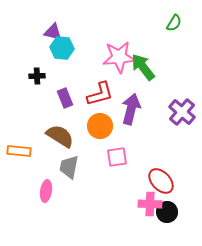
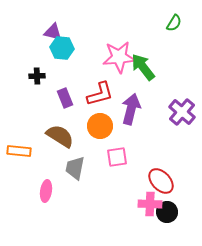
gray trapezoid: moved 6 px right, 1 px down
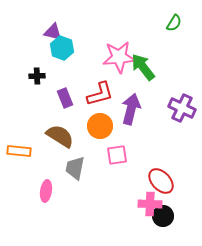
cyan hexagon: rotated 15 degrees clockwise
purple cross: moved 4 px up; rotated 16 degrees counterclockwise
pink square: moved 2 px up
black circle: moved 4 px left, 4 px down
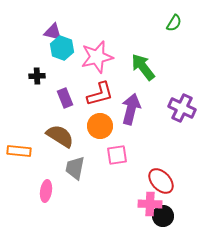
pink star: moved 22 px left; rotated 8 degrees counterclockwise
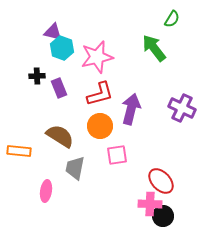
green semicircle: moved 2 px left, 4 px up
green arrow: moved 11 px right, 19 px up
purple rectangle: moved 6 px left, 10 px up
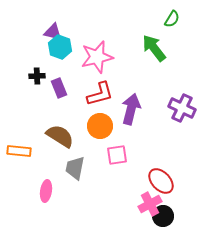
cyan hexagon: moved 2 px left, 1 px up
pink cross: rotated 30 degrees counterclockwise
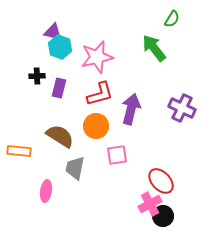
purple rectangle: rotated 36 degrees clockwise
orange circle: moved 4 px left
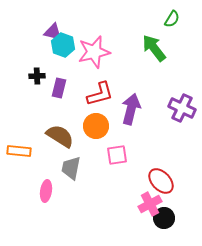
cyan hexagon: moved 3 px right, 2 px up
pink star: moved 3 px left, 5 px up
gray trapezoid: moved 4 px left
black circle: moved 1 px right, 2 px down
